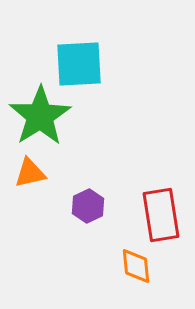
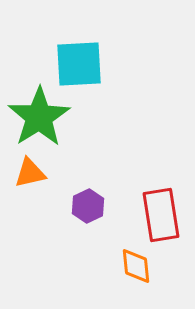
green star: moved 1 px left, 1 px down
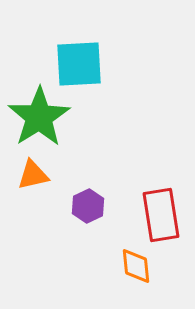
orange triangle: moved 3 px right, 2 px down
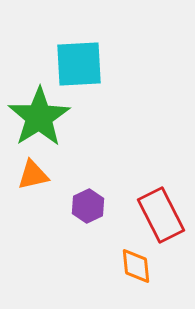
red rectangle: rotated 18 degrees counterclockwise
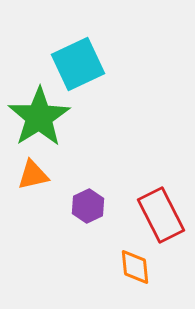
cyan square: moved 1 px left; rotated 22 degrees counterclockwise
orange diamond: moved 1 px left, 1 px down
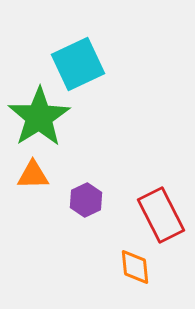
orange triangle: rotated 12 degrees clockwise
purple hexagon: moved 2 px left, 6 px up
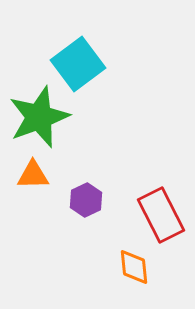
cyan square: rotated 12 degrees counterclockwise
green star: rotated 12 degrees clockwise
orange diamond: moved 1 px left
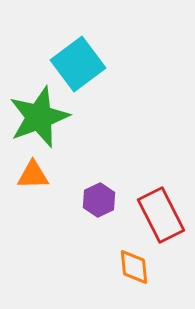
purple hexagon: moved 13 px right
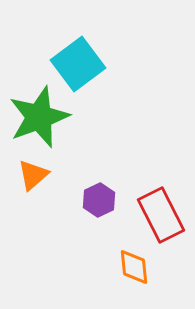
orange triangle: rotated 40 degrees counterclockwise
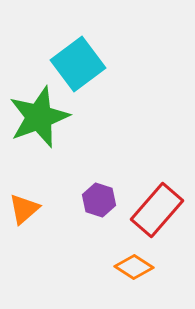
orange triangle: moved 9 px left, 34 px down
purple hexagon: rotated 16 degrees counterclockwise
red rectangle: moved 4 px left, 5 px up; rotated 68 degrees clockwise
orange diamond: rotated 51 degrees counterclockwise
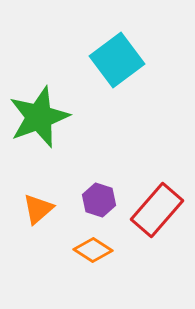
cyan square: moved 39 px right, 4 px up
orange triangle: moved 14 px right
orange diamond: moved 41 px left, 17 px up
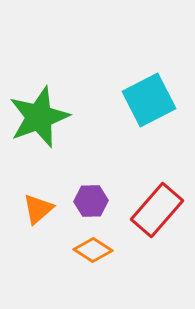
cyan square: moved 32 px right, 40 px down; rotated 10 degrees clockwise
purple hexagon: moved 8 px left, 1 px down; rotated 20 degrees counterclockwise
